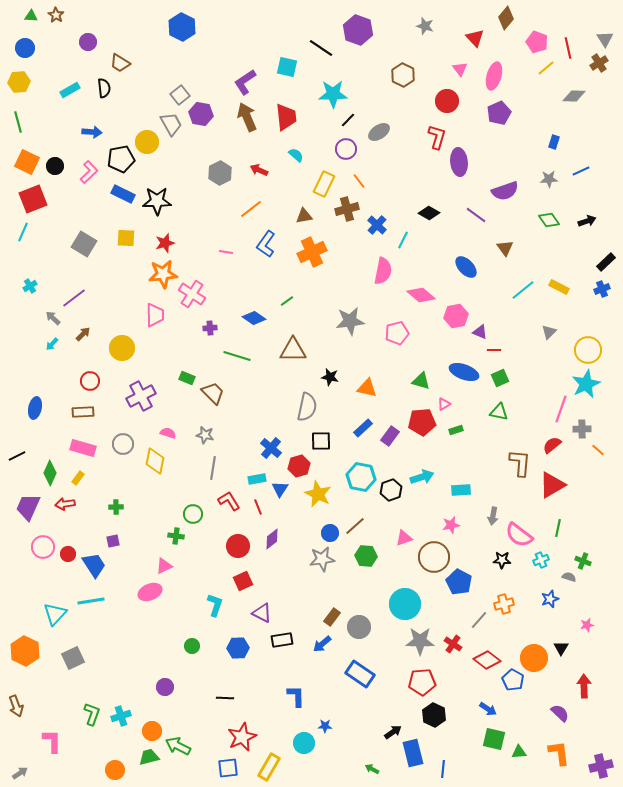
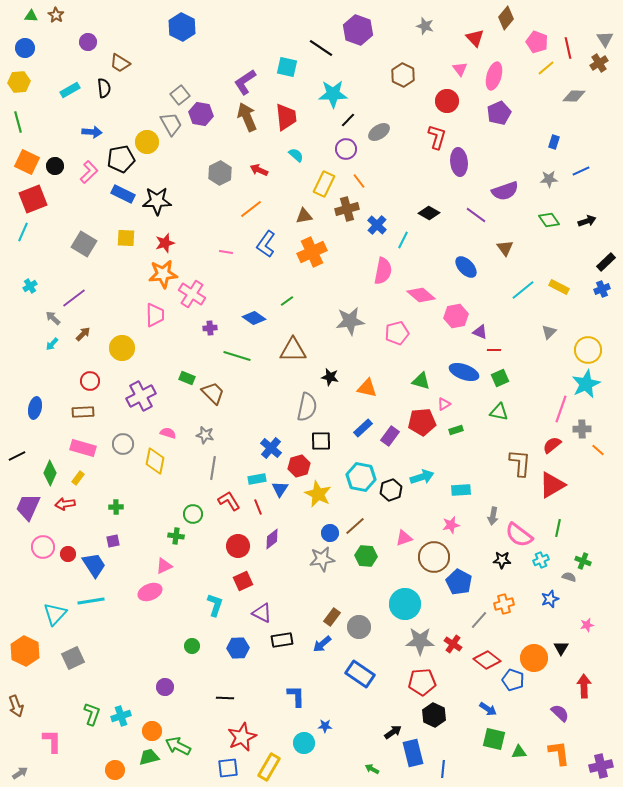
blue pentagon at (513, 680): rotated 10 degrees counterclockwise
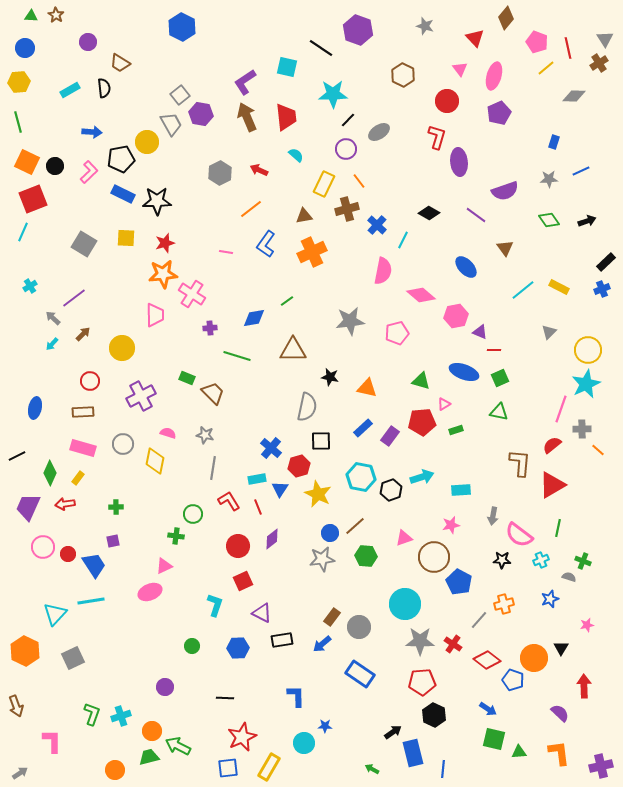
blue diamond at (254, 318): rotated 45 degrees counterclockwise
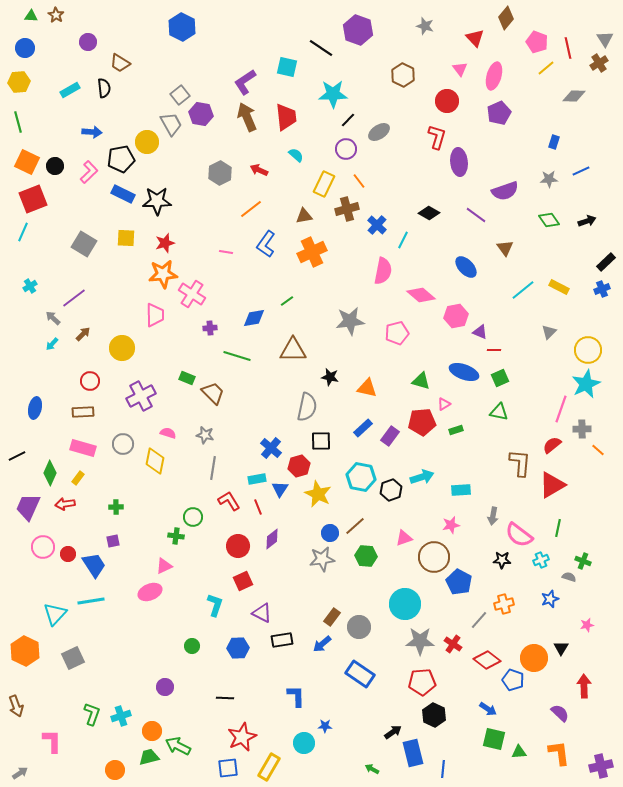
green circle at (193, 514): moved 3 px down
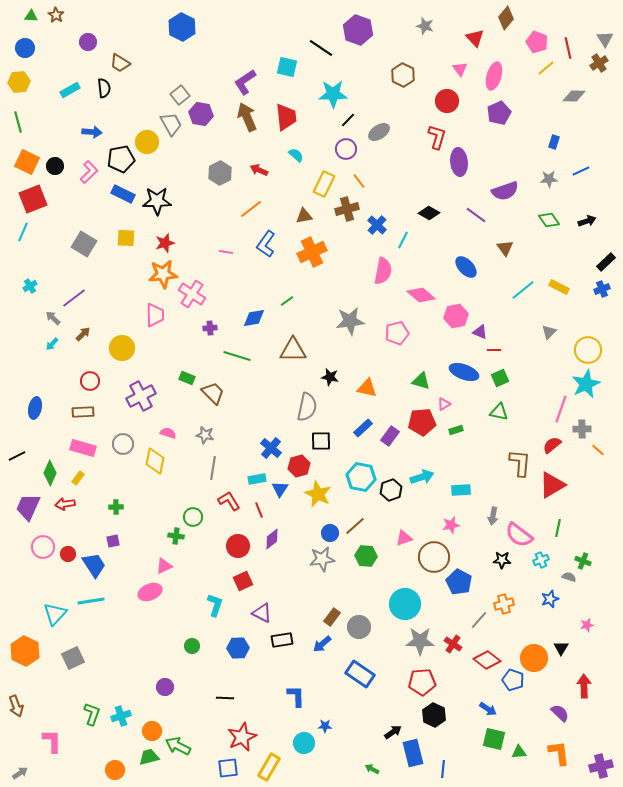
red line at (258, 507): moved 1 px right, 3 px down
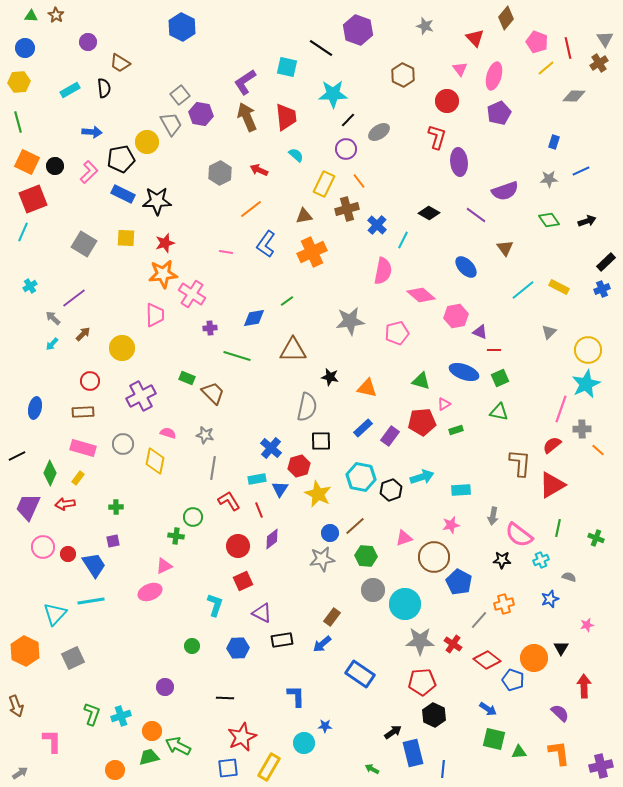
green cross at (583, 561): moved 13 px right, 23 px up
gray circle at (359, 627): moved 14 px right, 37 px up
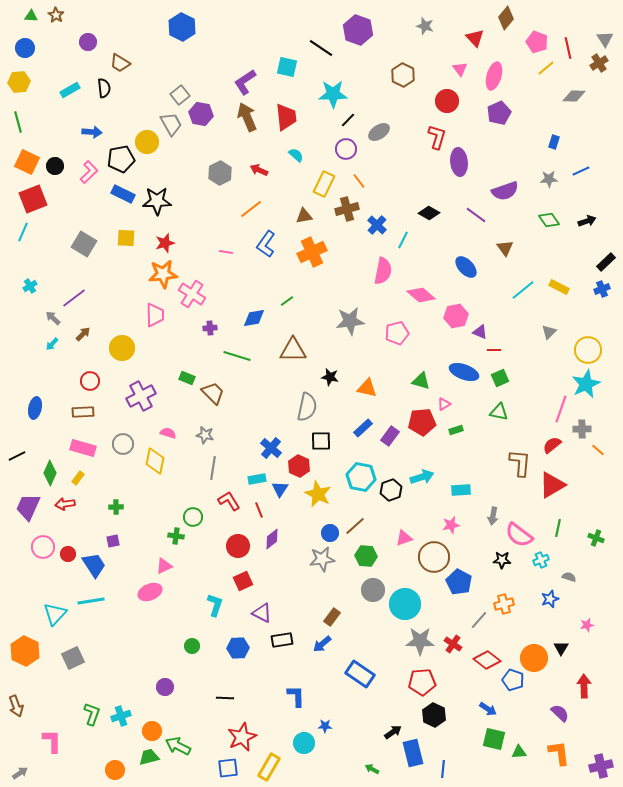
red hexagon at (299, 466): rotated 20 degrees counterclockwise
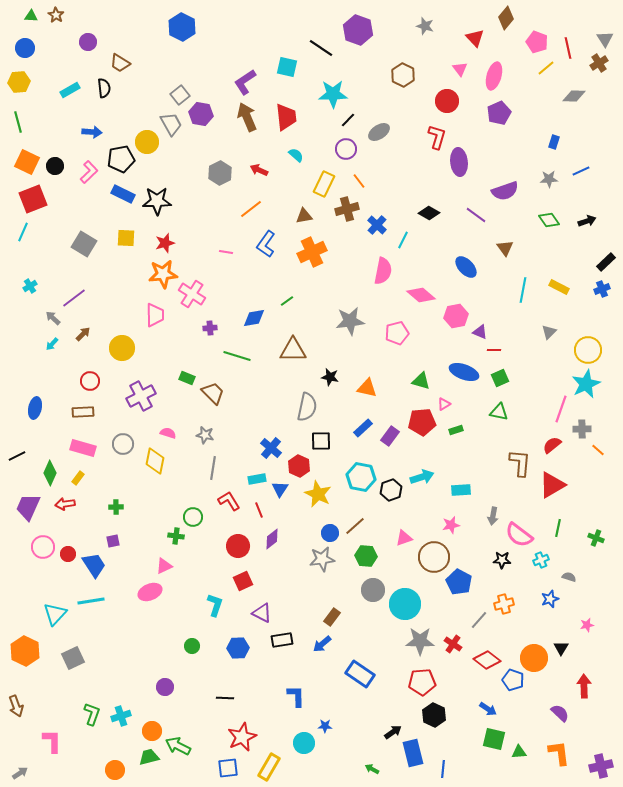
cyan line at (523, 290): rotated 40 degrees counterclockwise
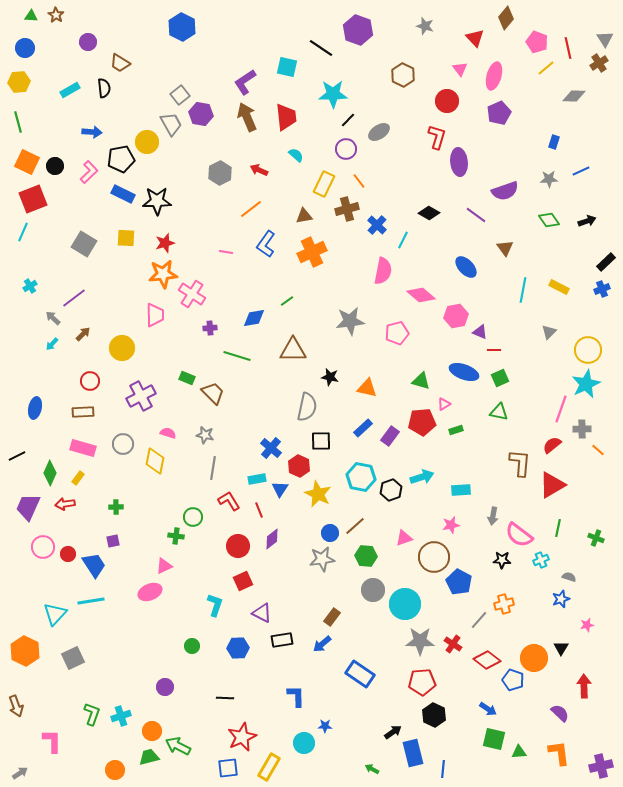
blue star at (550, 599): moved 11 px right
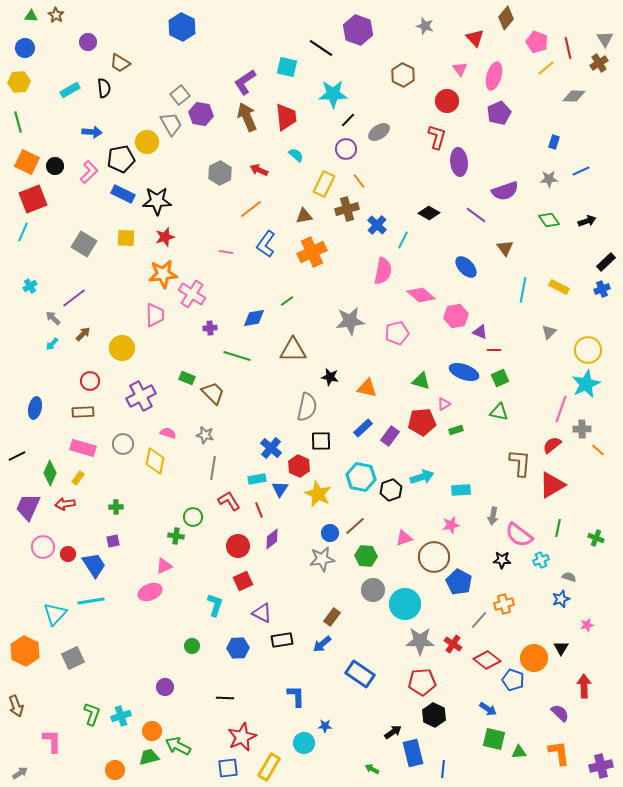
red star at (165, 243): moved 6 px up
